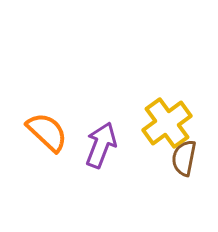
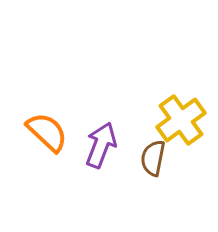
yellow cross: moved 14 px right, 3 px up
brown semicircle: moved 31 px left
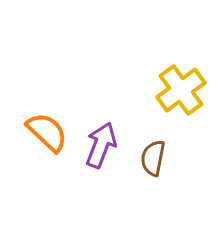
yellow cross: moved 30 px up
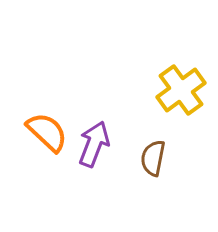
purple arrow: moved 7 px left, 1 px up
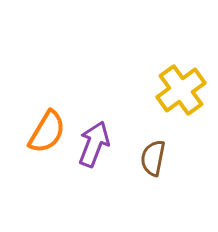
orange semicircle: rotated 78 degrees clockwise
